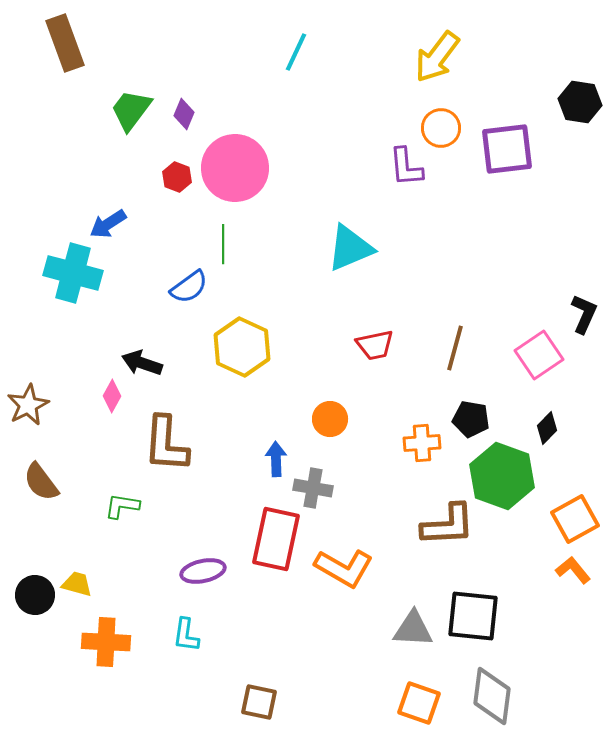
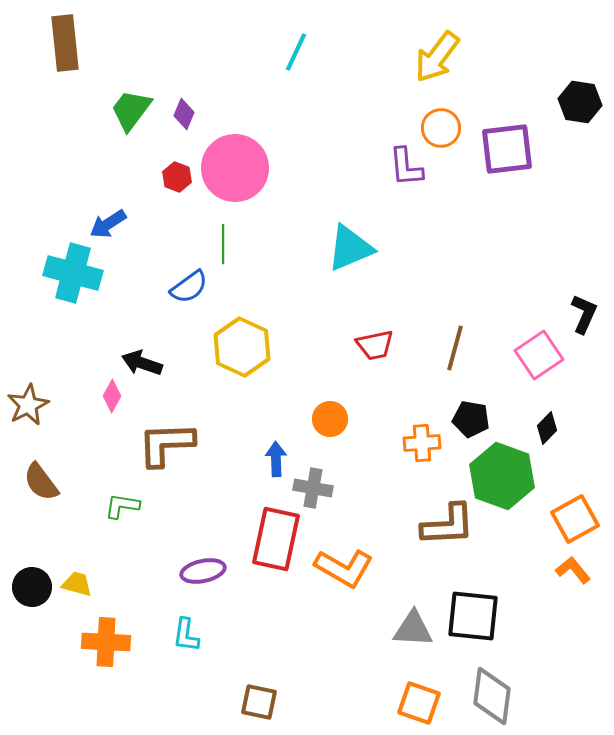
brown rectangle at (65, 43): rotated 14 degrees clockwise
brown L-shape at (166, 444): rotated 84 degrees clockwise
black circle at (35, 595): moved 3 px left, 8 px up
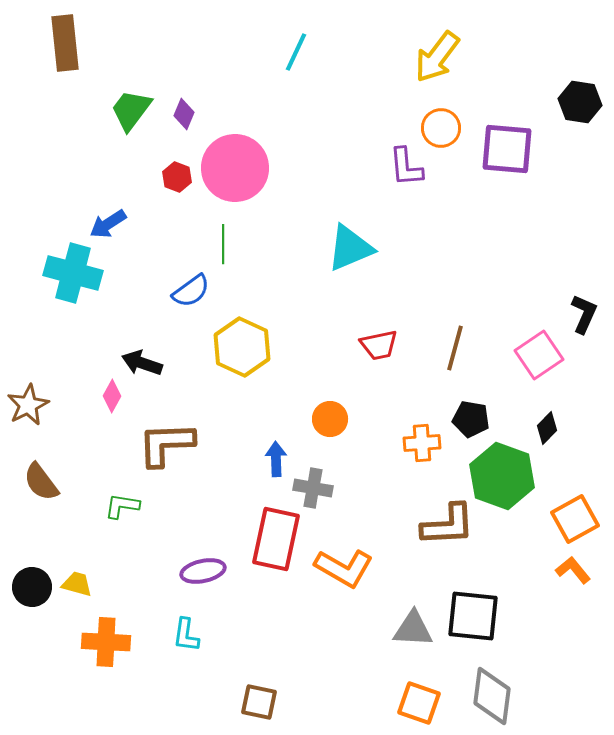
purple square at (507, 149): rotated 12 degrees clockwise
blue semicircle at (189, 287): moved 2 px right, 4 px down
red trapezoid at (375, 345): moved 4 px right
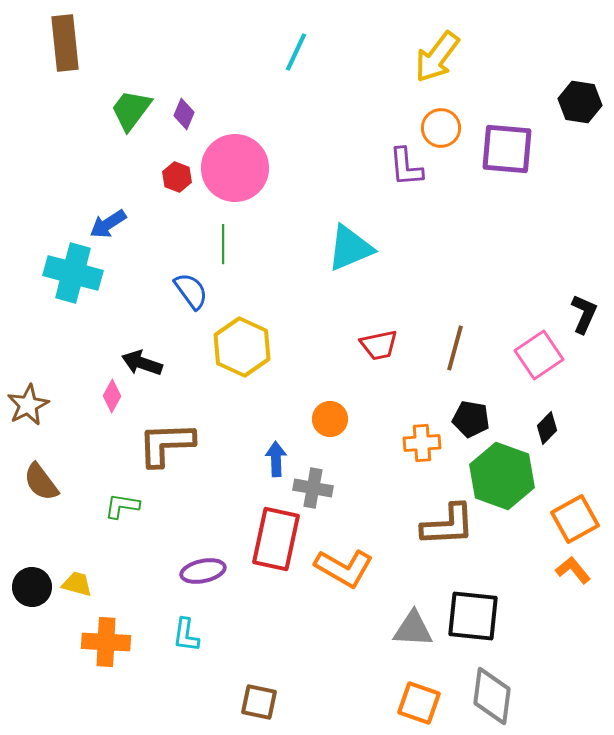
blue semicircle at (191, 291): rotated 90 degrees counterclockwise
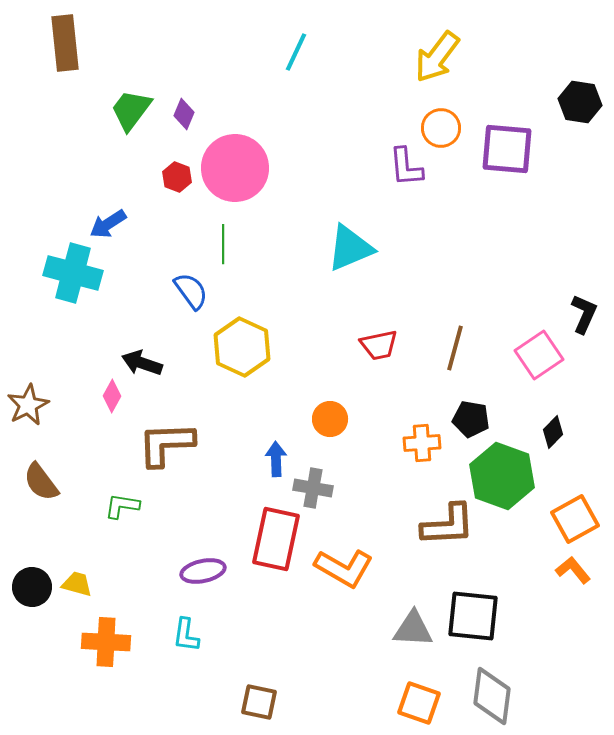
black diamond at (547, 428): moved 6 px right, 4 px down
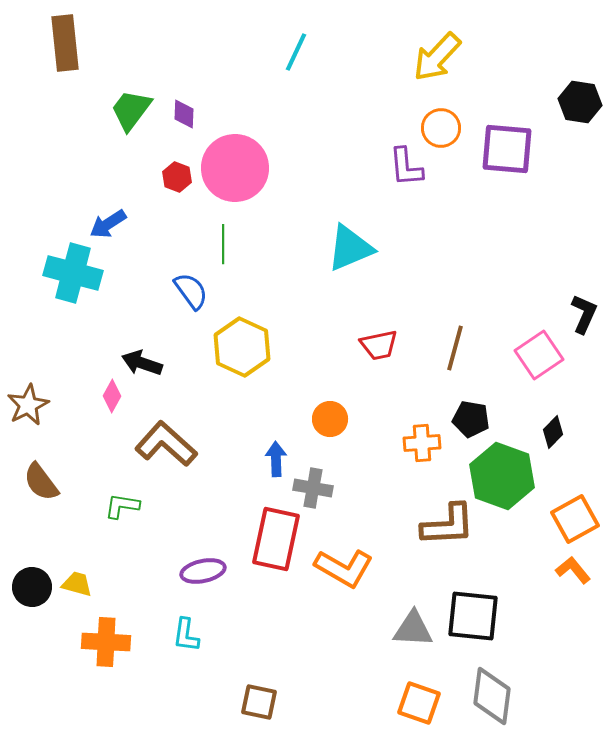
yellow arrow at (437, 57): rotated 6 degrees clockwise
purple diamond at (184, 114): rotated 20 degrees counterclockwise
brown L-shape at (166, 444): rotated 44 degrees clockwise
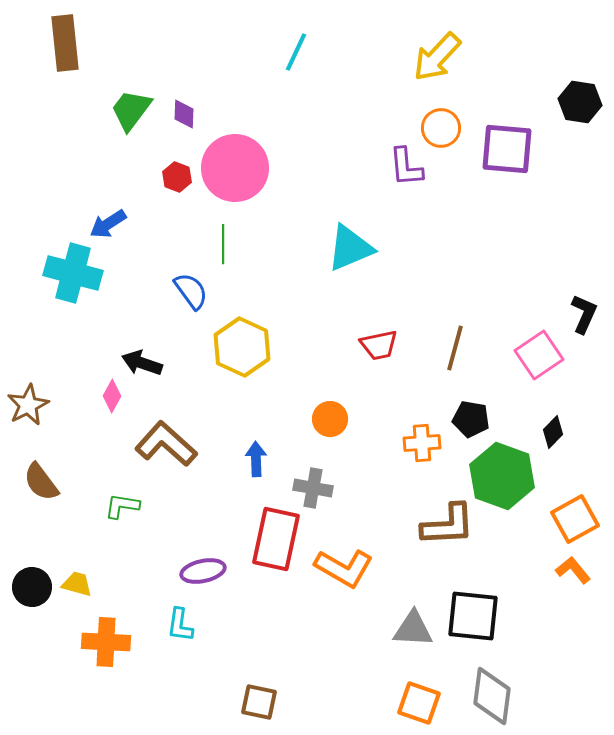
blue arrow at (276, 459): moved 20 px left
cyan L-shape at (186, 635): moved 6 px left, 10 px up
